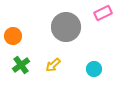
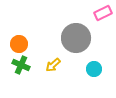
gray circle: moved 10 px right, 11 px down
orange circle: moved 6 px right, 8 px down
green cross: rotated 30 degrees counterclockwise
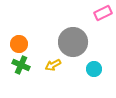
gray circle: moved 3 px left, 4 px down
yellow arrow: rotated 14 degrees clockwise
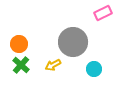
green cross: rotated 18 degrees clockwise
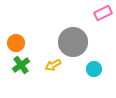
orange circle: moved 3 px left, 1 px up
green cross: rotated 12 degrees clockwise
